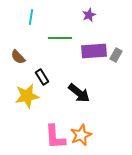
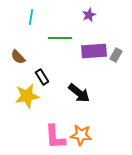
orange star: rotated 30 degrees clockwise
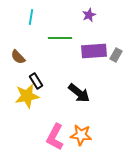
black rectangle: moved 6 px left, 4 px down
pink L-shape: rotated 32 degrees clockwise
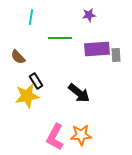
purple star: rotated 16 degrees clockwise
purple rectangle: moved 3 px right, 2 px up
gray rectangle: rotated 32 degrees counterclockwise
orange star: rotated 10 degrees counterclockwise
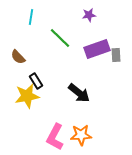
green line: rotated 45 degrees clockwise
purple rectangle: rotated 15 degrees counterclockwise
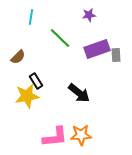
brown semicircle: rotated 91 degrees counterclockwise
pink L-shape: rotated 124 degrees counterclockwise
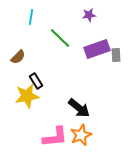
black arrow: moved 15 px down
orange star: rotated 20 degrees counterclockwise
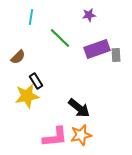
orange star: rotated 10 degrees clockwise
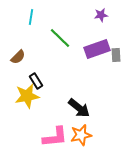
purple star: moved 12 px right
